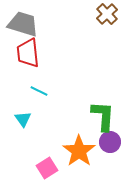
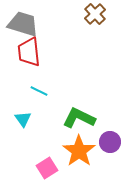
brown cross: moved 12 px left
red trapezoid: moved 1 px right, 1 px up
green L-shape: moved 24 px left, 2 px down; rotated 68 degrees counterclockwise
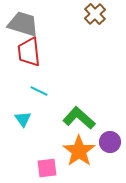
green L-shape: rotated 16 degrees clockwise
pink square: rotated 25 degrees clockwise
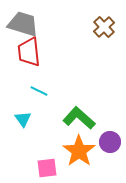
brown cross: moved 9 px right, 13 px down
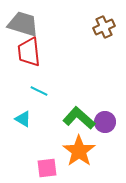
brown cross: rotated 20 degrees clockwise
cyan triangle: rotated 24 degrees counterclockwise
purple circle: moved 5 px left, 20 px up
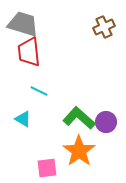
purple circle: moved 1 px right
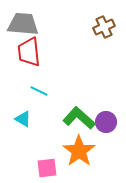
gray trapezoid: rotated 12 degrees counterclockwise
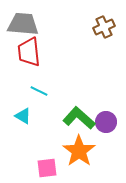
cyan triangle: moved 3 px up
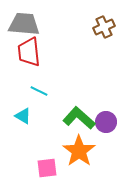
gray trapezoid: moved 1 px right
